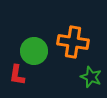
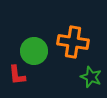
red L-shape: rotated 15 degrees counterclockwise
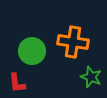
green circle: moved 2 px left
red L-shape: moved 8 px down
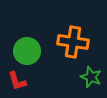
green circle: moved 5 px left
red L-shape: moved 2 px up; rotated 10 degrees counterclockwise
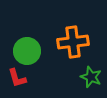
orange cross: rotated 16 degrees counterclockwise
red L-shape: moved 3 px up
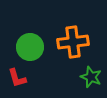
green circle: moved 3 px right, 4 px up
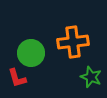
green circle: moved 1 px right, 6 px down
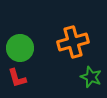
orange cross: rotated 8 degrees counterclockwise
green circle: moved 11 px left, 5 px up
